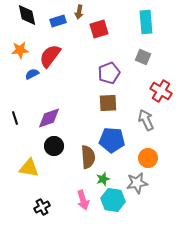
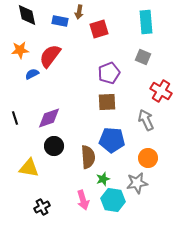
blue rectangle: moved 2 px right; rotated 28 degrees clockwise
brown square: moved 1 px left, 1 px up
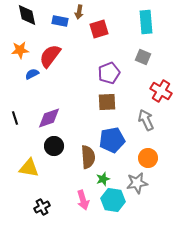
blue pentagon: rotated 15 degrees counterclockwise
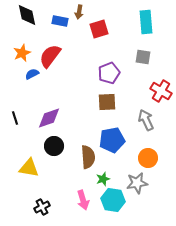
orange star: moved 2 px right, 3 px down; rotated 18 degrees counterclockwise
gray square: rotated 14 degrees counterclockwise
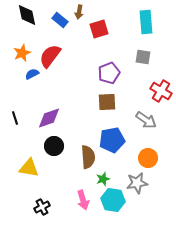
blue rectangle: moved 1 px up; rotated 28 degrees clockwise
gray arrow: rotated 150 degrees clockwise
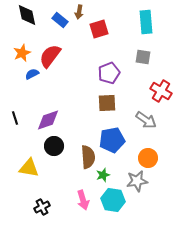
brown square: moved 1 px down
purple diamond: moved 1 px left, 2 px down
green star: moved 4 px up
gray star: moved 2 px up
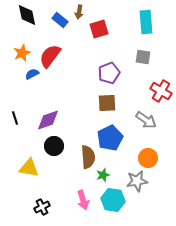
blue pentagon: moved 2 px left, 2 px up; rotated 15 degrees counterclockwise
